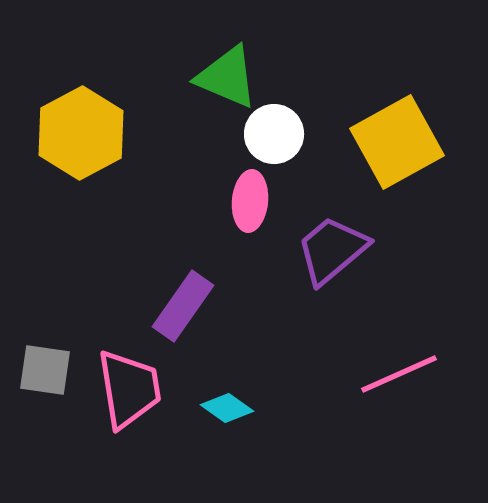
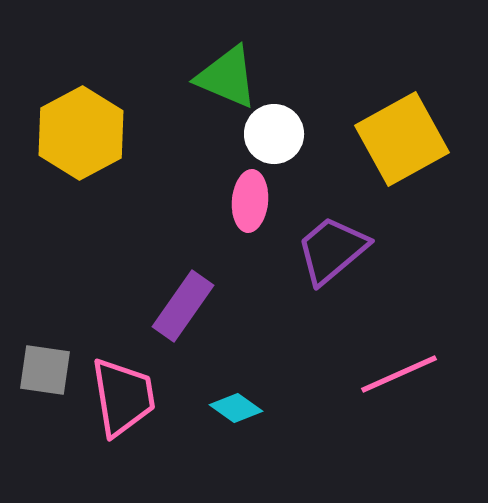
yellow square: moved 5 px right, 3 px up
pink trapezoid: moved 6 px left, 8 px down
cyan diamond: moved 9 px right
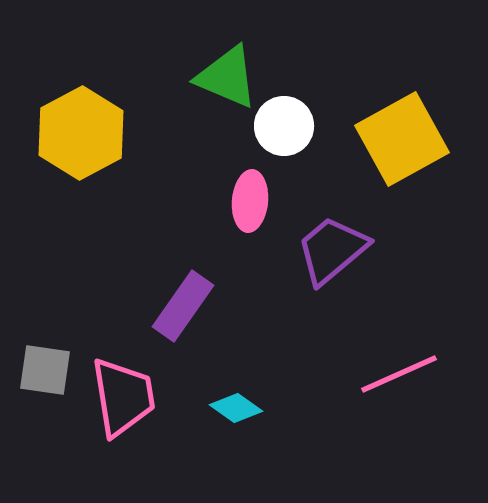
white circle: moved 10 px right, 8 px up
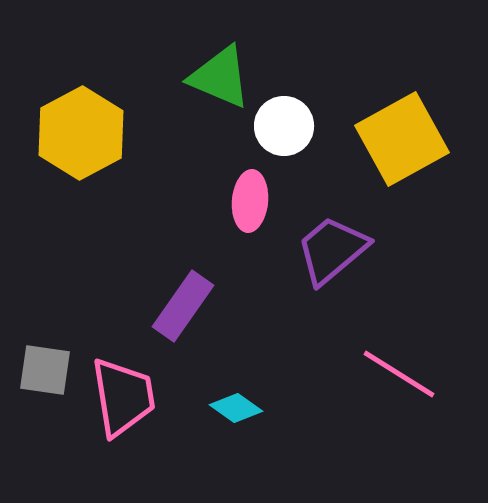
green triangle: moved 7 px left
pink line: rotated 56 degrees clockwise
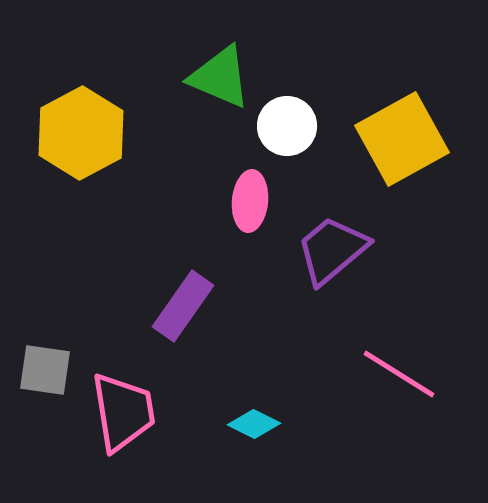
white circle: moved 3 px right
pink trapezoid: moved 15 px down
cyan diamond: moved 18 px right, 16 px down; rotated 9 degrees counterclockwise
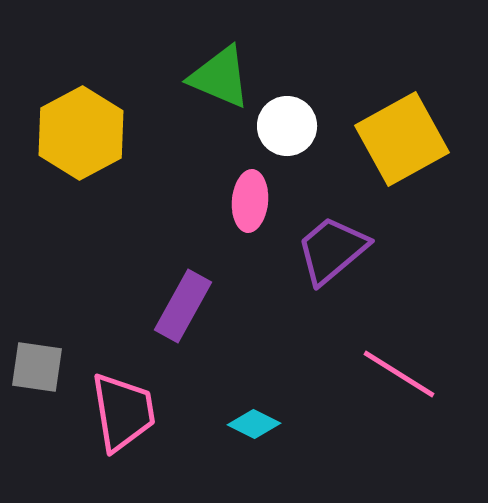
purple rectangle: rotated 6 degrees counterclockwise
gray square: moved 8 px left, 3 px up
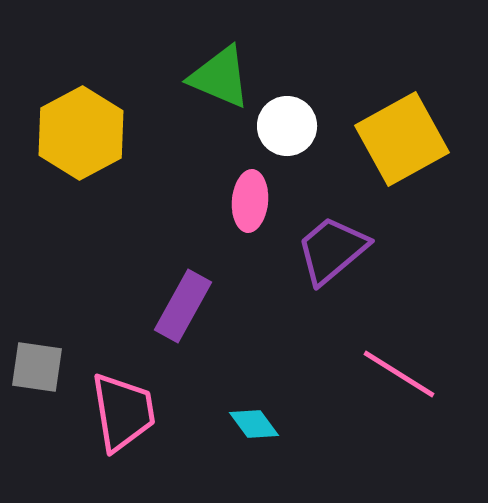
cyan diamond: rotated 27 degrees clockwise
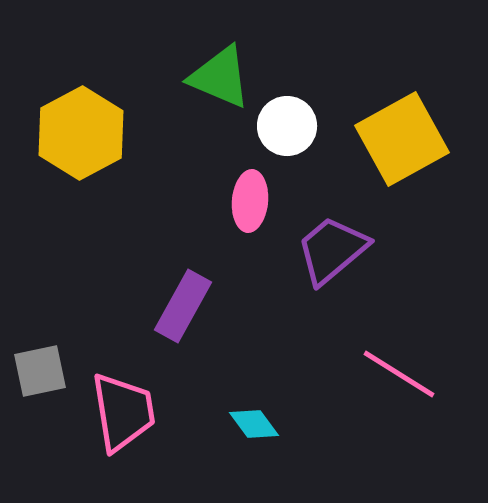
gray square: moved 3 px right, 4 px down; rotated 20 degrees counterclockwise
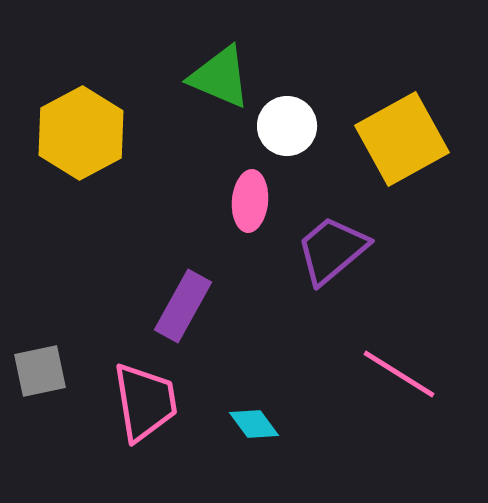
pink trapezoid: moved 22 px right, 10 px up
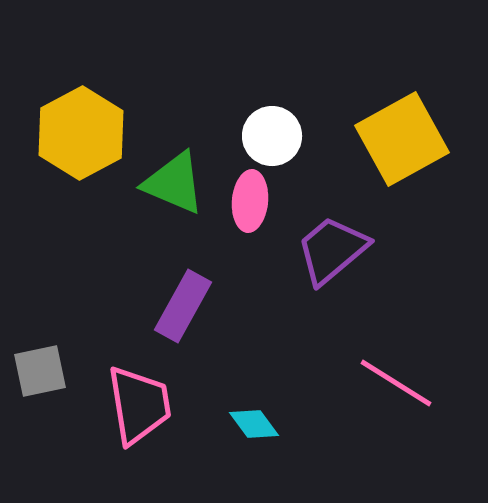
green triangle: moved 46 px left, 106 px down
white circle: moved 15 px left, 10 px down
pink line: moved 3 px left, 9 px down
pink trapezoid: moved 6 px left, 3 px down
